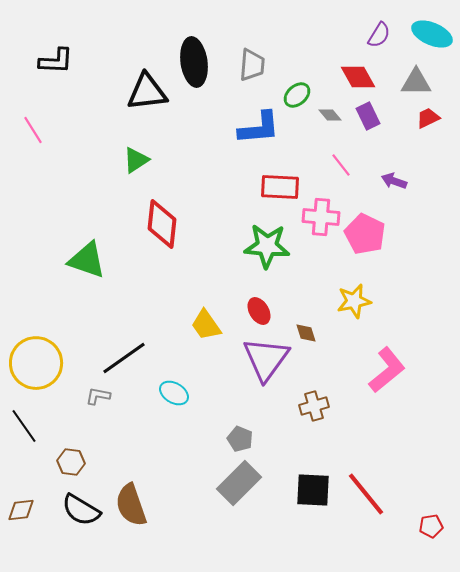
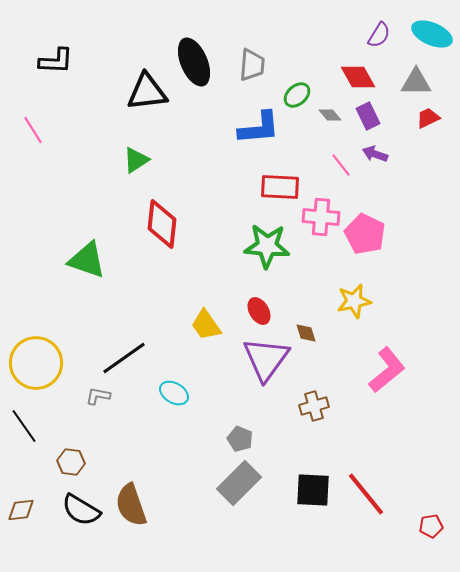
black ellipse at (194, 62): rotated 15 degrees counterclockwise
purple arrow at (394, 181): moved 19 px left, 27 px up
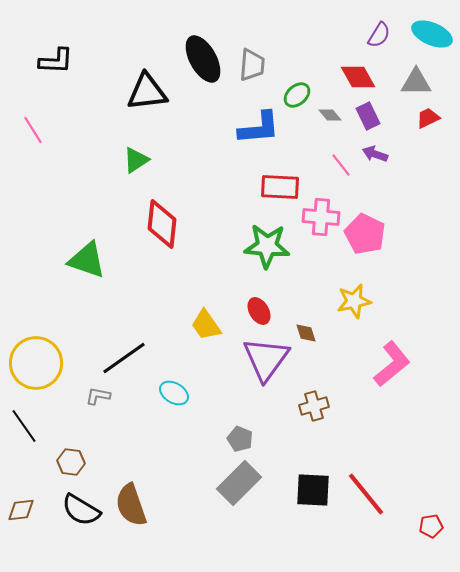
black ellipse at (194, 62): moved 9 px right, 3 px up; rotated 6 degrees counterclockwise
pink L-shape at (387, 370): moved 5 px right, 6 px up
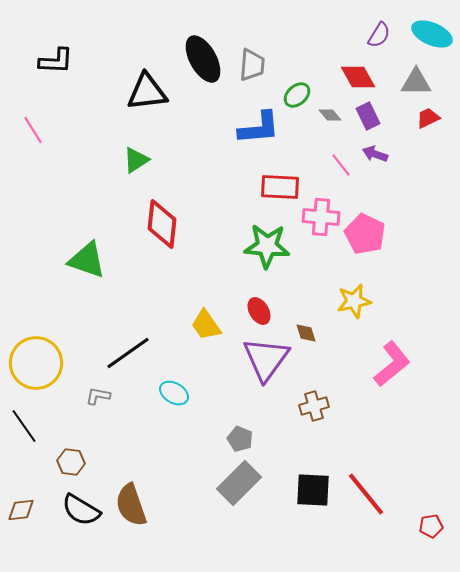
black line at (124, 358): moved 4 px right, 5 px up
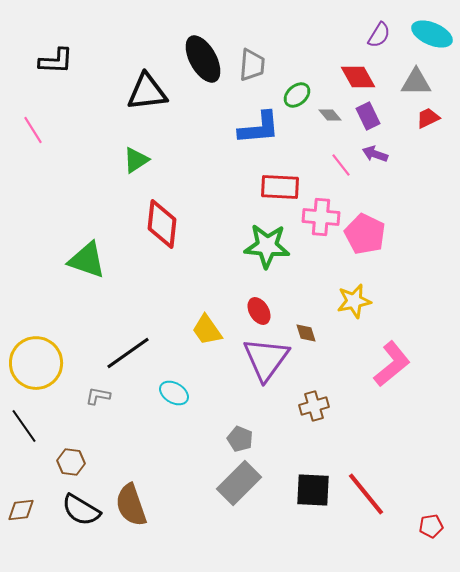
yellow trapezoid at (206, 325): moved 1 px right, 5 px down
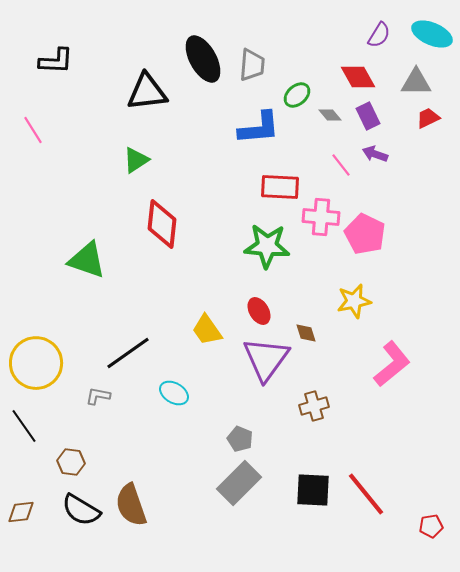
brown diamond at (21, 510): moved 2 px down
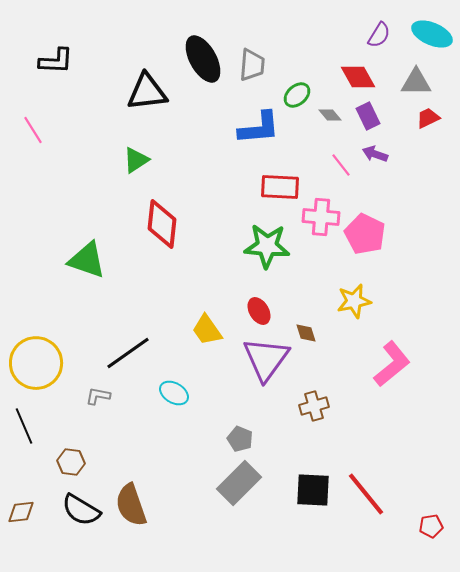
black line at (24, 426): rotated 12 degrees clockwise
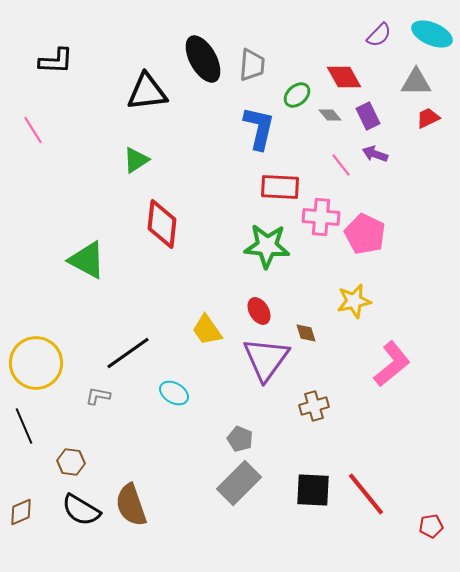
purple semicircle at (379, 35): rotated 12 degrees clockwise
red diamond at (358, 77): moved 14 px left
blue L-shape at (259, 128): rotated 72 degrees counterclockwise
green triangle at (87, 260): rotated 9 degrees clockwise
brown diamond at (21, 512): rotated 16 degrees counterclockwise
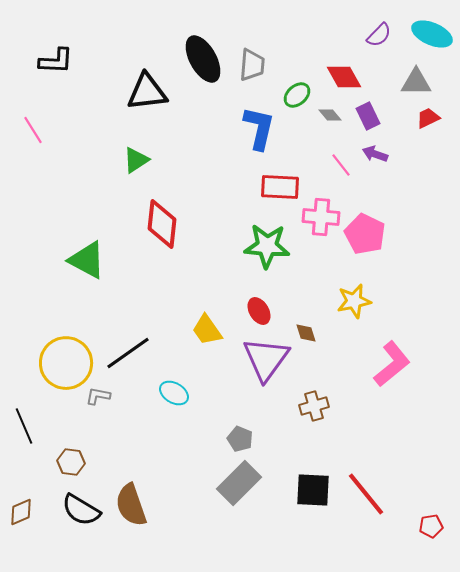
yellow circle at (36, 363): moved 30 px right
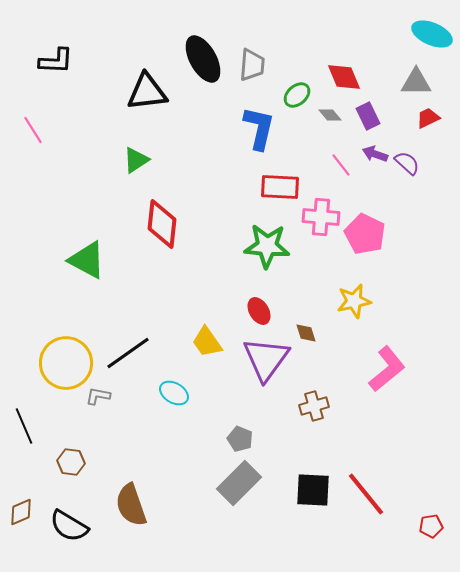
purple semicircle at (379, 35): moved 28 px right, 128 px down; rotated 92 degrees counterclockwise
red diamond at (344, 77): rotated 6 degrees clockwise
yellow trapezoid at (207, 330): moved 12 px down
pink L-shape at (392, 364): moved 5 px left, 5 px down
black semicircle at (81, 510): moved 12 px left, 16 px down
